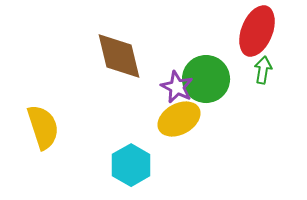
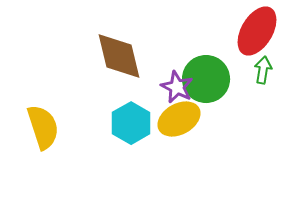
red ellipse: rotated 9 degrees clockwise
cyan hexagon: moved 42 px up
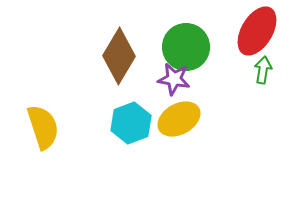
brown diamond: rotated 44 degrees clockwise
green circle: moved 20 px left, 32 px up
purple star: moved 3 px left, 8 px up; rotated 16 degrees counterclockwise
cyan hexagon: rotated 9 degrees clockwise
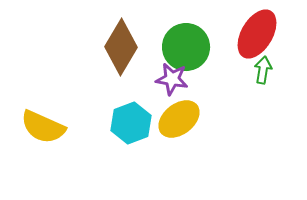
red ellipse: moved 3 px down
brown diamond: moved 2 px right, 9 px up
purple star: moved 2 px left
yellow ellipse: rotated 9 degrees counterclockwise
yellow semicircle: rotated 132 degrees clockwise
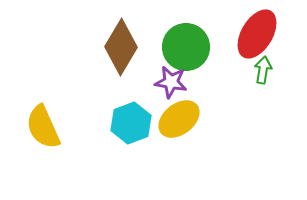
purple star: moved 1 px left, 3 px down
yellow semicircle: rotated 42 degrees clockwise
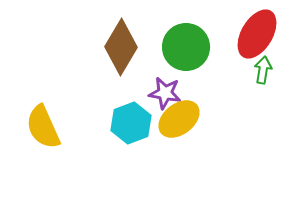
purple star: moved 6 px left, 11 px down
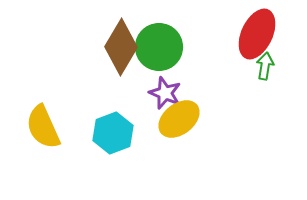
red ellipse: rotated 6 degrees counterclockwise
green circle: moved 27 px left
green arrow: moved 2 px right, 4 px up
purple star: rotated 12 degrees clockwise
cyan hexagon: moved 18 px left, 10 px down
